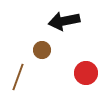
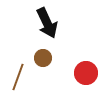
black arrow: moved 17 px left, 2 px down; rotated 104 degrees counterclockwise
brown circle: moved 1 px right, 8 px down
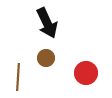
brown circle: moved 3 px right
brown line: rotated 16 degrees counterclockwise
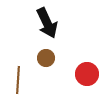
red circle: moved 1 px right, 1 px down
brown line: moved 3 px down
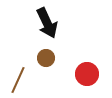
brown line: rotated 20 degrees clockwise
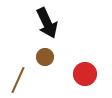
brown circle: moved 1 px left, 1 px up
red circle: moved 2 px left
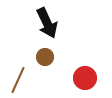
red circle: moved 4 px down
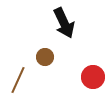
black arrow: moved 17 px right
red circle: moved 8 px right, 1 px up
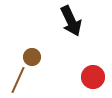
black arrow: moved 7 px right, 2 px up
brown circle: moved 13 px left
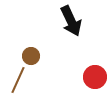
brown circle: moved 1 px left, 1 px up
red circle: moved 2 px right
